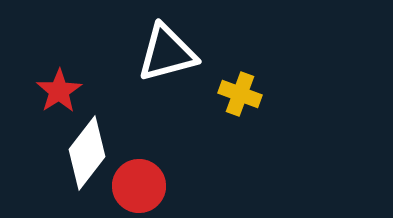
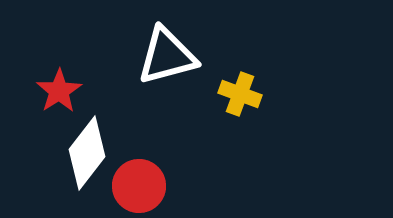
white triangle: moved 3 px down
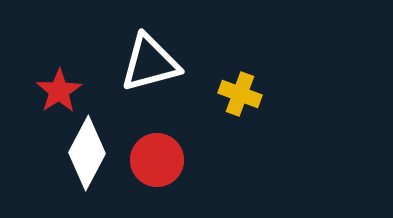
white triangle: moved 17 px left, 7 px down
white diamond: rotated 10 degrees counterclockwise
red circle: moved 18 px right, 26 px up
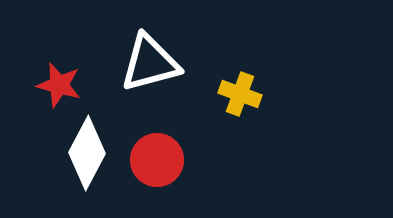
red star: moved 6 px up; rotated 24 degrees counterclockwise
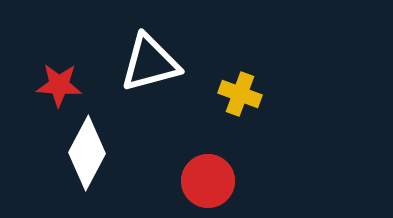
red star: rotated 12 degrees counterclockwise
red circle: moved 51 px right, 21 px down
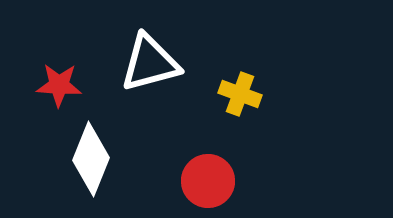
white diamond: moved 4 px right, 6 px down; rotated 6 degrees counterclockwise
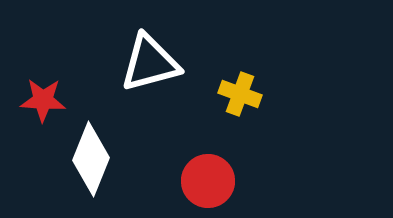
red star: moved 16 px left, 15 px down
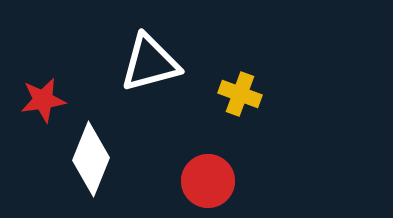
red star: rotated 12 degrees counterclockwise
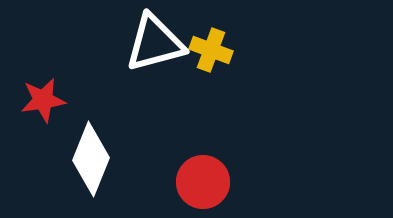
white triangle: moved 5 px right, 20 px up
yellow cross: moved 29 px left, 44 px up
red circle: moved 5 px left, 1 px down
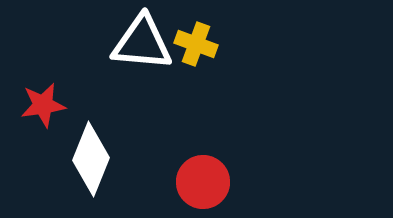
white triangle: moved 13 px left; rotated 20 degrees clockwise
yellow cross: moved 15 px left, 6 px up
red star: moved 5 px down
